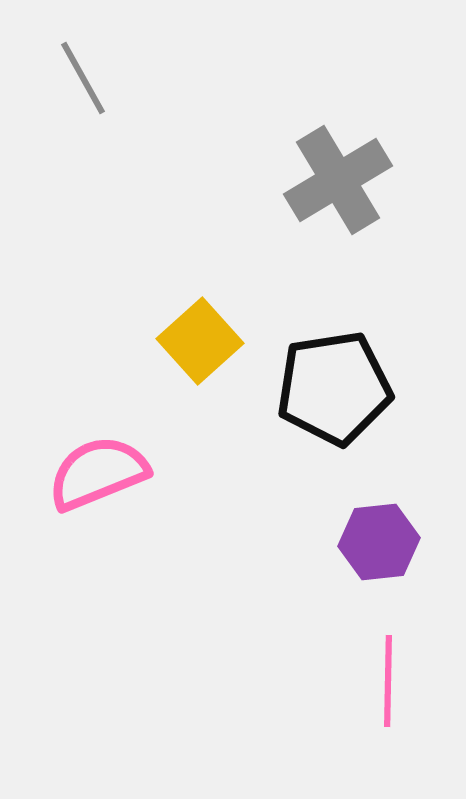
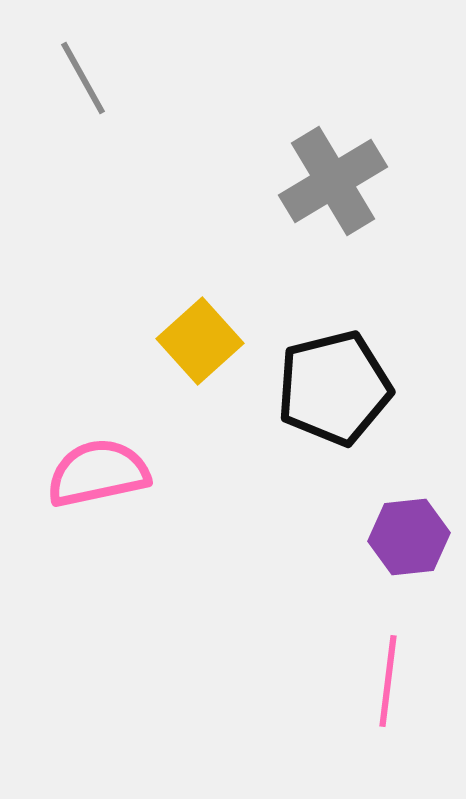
gray cross: moved 5 px left, 1 px down
black pentagon: rotated 5 degrees counterclockwise
pink semicircle: rotated 10 degrees clockwise
purple hexagon: moved 30 px right, 5 px up
pink line: rotated 6 degrees clockwise
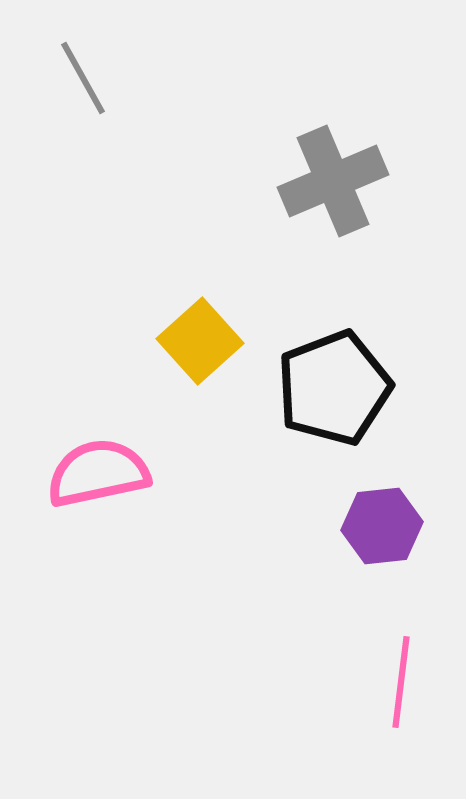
gray cross: rotated 8 degrees clockwise
black pentagon: rotated 7 degrees counterclockwise
purple hexagon: moved 27 px left, 11 px up
pink line: moved 13 px right, 1 px down
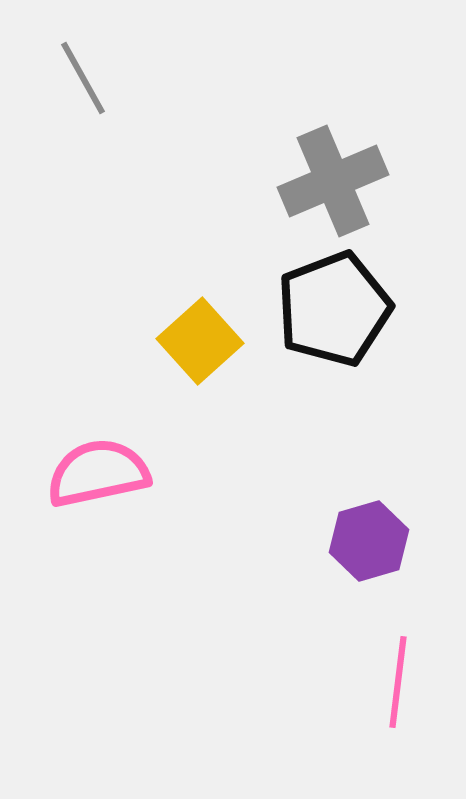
black pentagon: moved 79 px up
purple hexagon: moved 13 px left, 15 px down; rotated 10 degrees counterclockwise
pink line: moved 3 px left
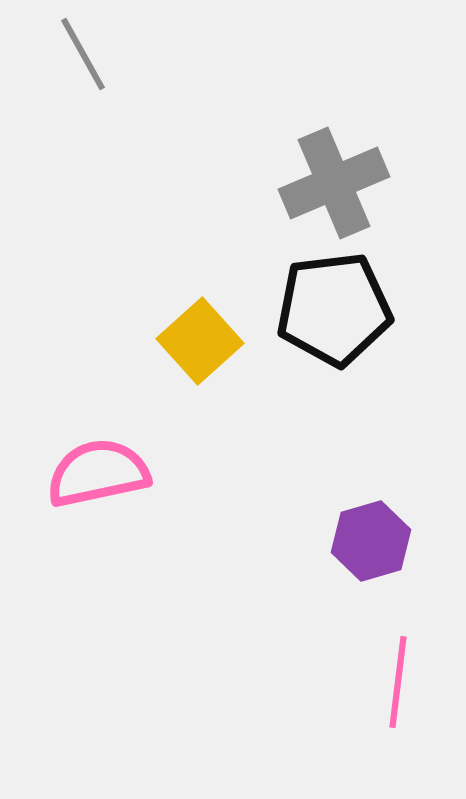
gray line: moved 24 px up
gray cross: moved 1 px right, 2 px down
black pentagon: rotated 14 degrees clockwise
purple hexagon: moved 2 px right
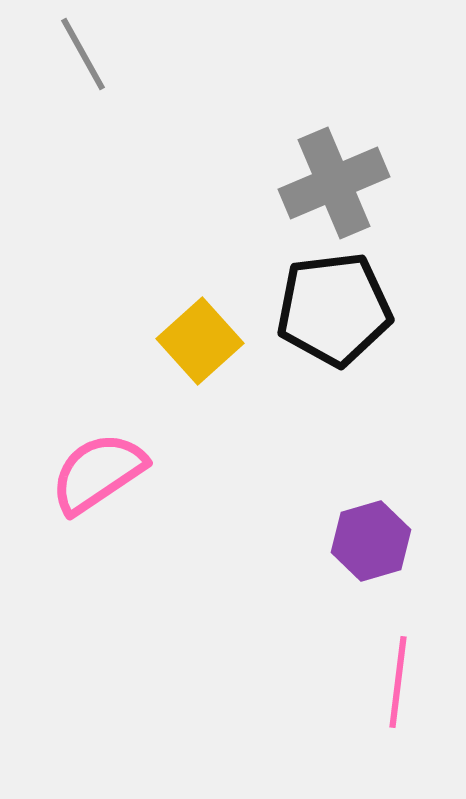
pink semicircle: rotated 22 degrees counterclockwise
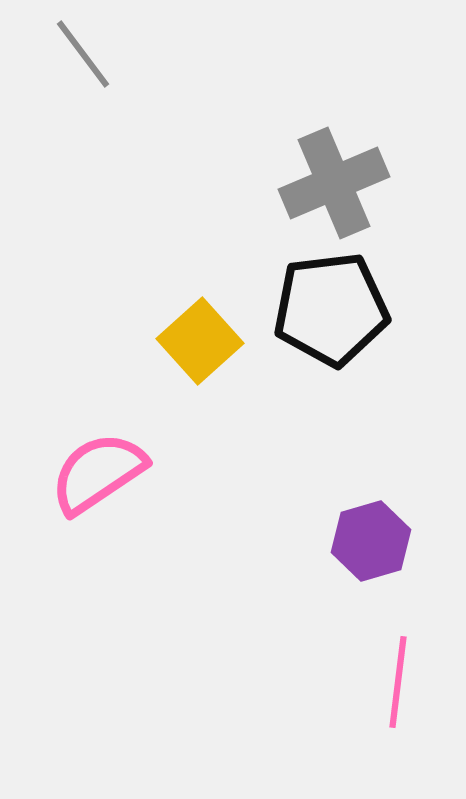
gray line: rotated 8 degrees counterclockwise
black pentagon: moved 3 px left
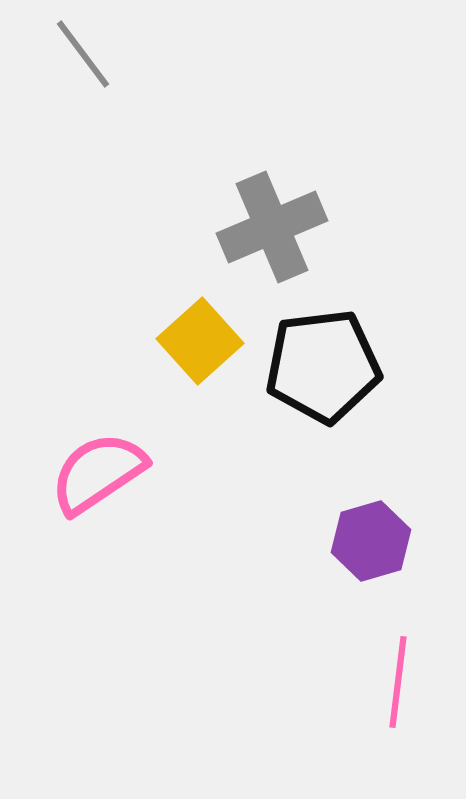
gray cross: moved 62 px left, 44 px down
black pentagon: moved 8 px left, 57 px down
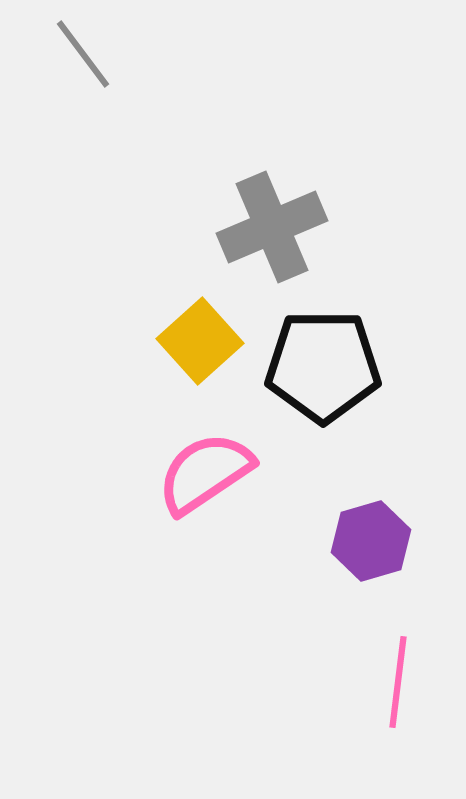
black pentagon: rotated 7 degrees clockwise
pink semicircle: moved 107 px right
